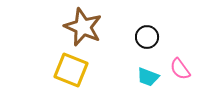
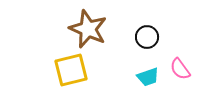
brown star: moved 5 px right, 2 px down
yellow square: rotated 36 degrees counterclockwise
cyan trapezoid: rotated 40 degrees counterclockwise
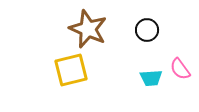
black circle: moved 7 px up
cyan trapezoid: moved 3 px right, 1 px down; rotated 15 degrees clockwise
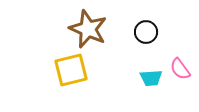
black circle: moved 1 px left, 2 px down
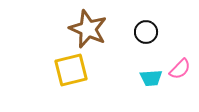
pink semicircle: rotated 100 degrees counterclockwise
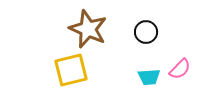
cyan trapezoid: moved 2 px left, 1 px up
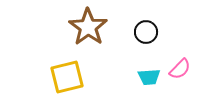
brown star: moved 2 px up; rotated 12 degrees clockwise
yellow square: moved 4 px left, 7 px down
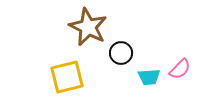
brown star: rotated 9 degrees counterclockwise
black circle: moved 25 px left, 21 px down
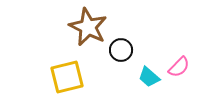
black circle: moved 3 px up
pink semicircle: moved 1 px left, 2 px up
cyan trapezoid: rotated 45 degrees clockwise
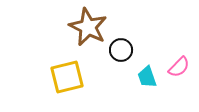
cyan trapezoid: moved 2 px left; rotated 30 degrees clockwise
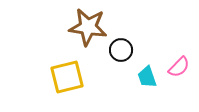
brown star: rotated 18 degrees counterclockwise
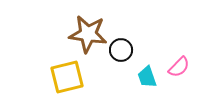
brown star: moved 7 px down
